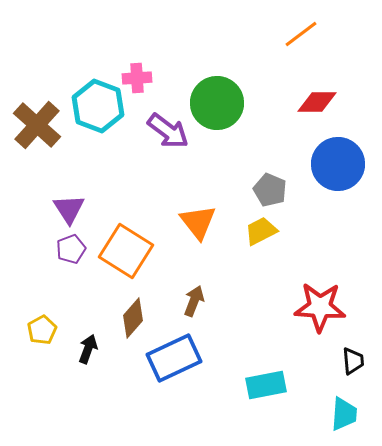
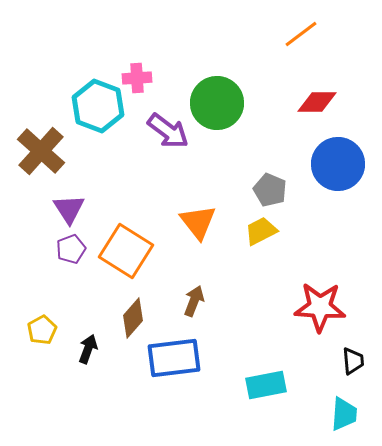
brown cross: moved 4 px right, 26 px down
blue rectangle: rotated 18 degrees clockwise
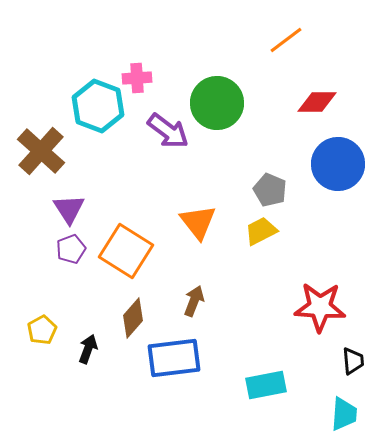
orange line: moved 15 px left, 6 px down
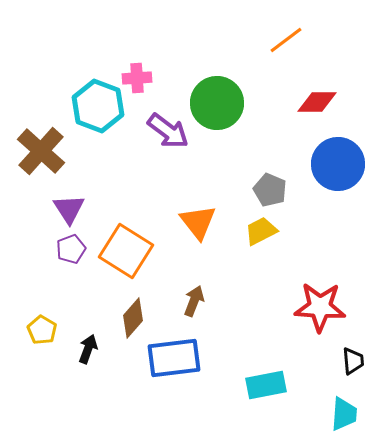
yellow pentagon: rotated 12 degrees counterclockwise
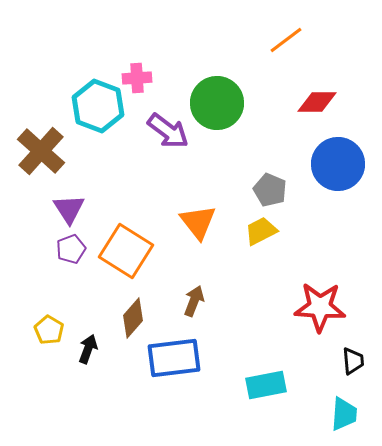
yellow pentagon: moved 7 px right
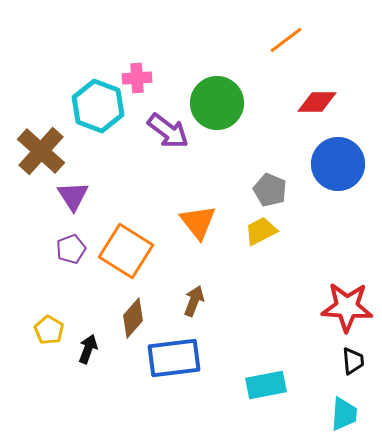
purple triangle: moved 4 px right, 13 px up
red star: moved 27 px right
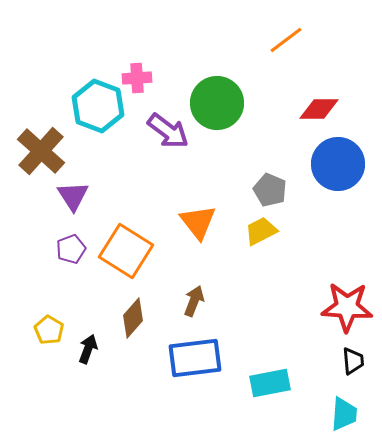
red diamond: moved 2 px right, 7 px down
blue rectangle: moved 21 px right
cyan rectangle: moved 4 px right, 2 px up
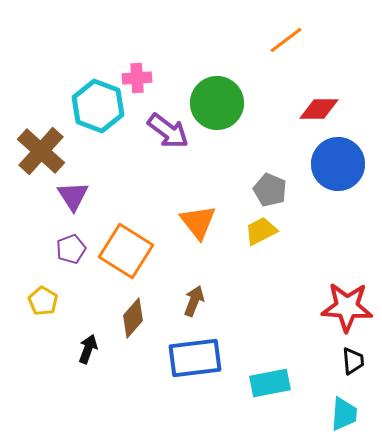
yellow pentagon: moved 6 px left, 29 px up
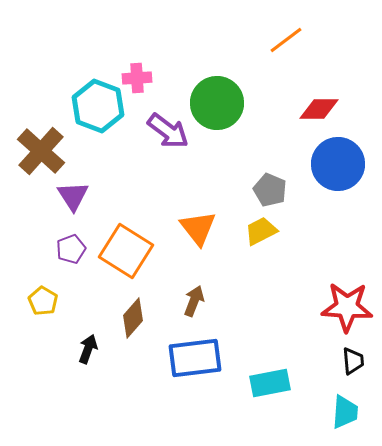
orange triangle: moved 6 px down
cyan trapezoid: moved 1 px right, 2 px up
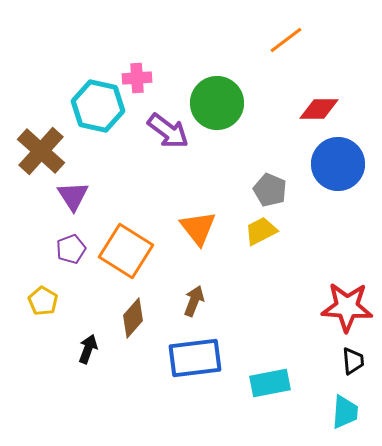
cyan hexagon: rotated 9 degrees counterclockwise
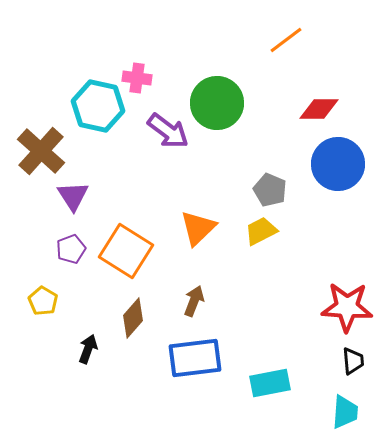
pink cross: rotated 12 degrees clockwise
orange triangle: rotated 24 degrees clockwise
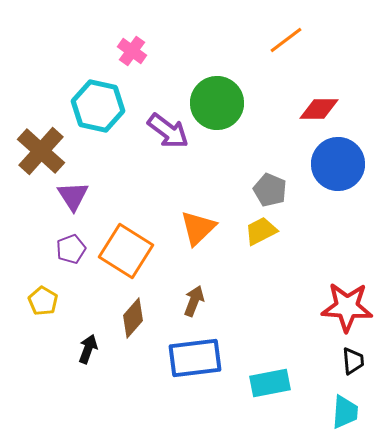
pink cross: moved 5 px left, 27 px up; rotated 28 degrees clockwise
